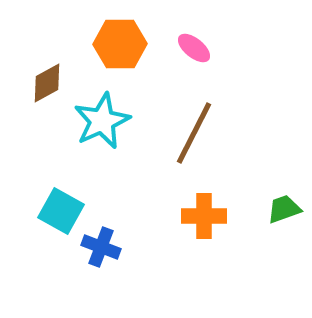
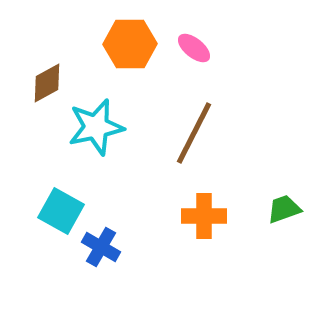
orange hexagon: moved 10 px right
cyan star: moved 6 px left, 6 px down; rotated 12 degrees clockwise
blue cross: rotated 9 degrees clockwise
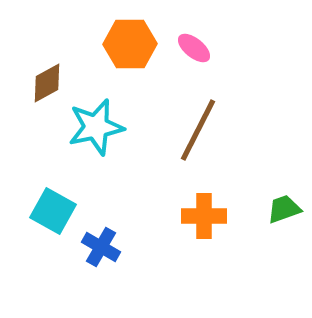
brown line: moved 4 px right, 3 px up
cyan square: moved 8 px left
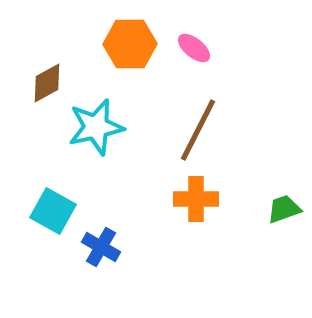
orange cross: moved 8 px left, 17 px up
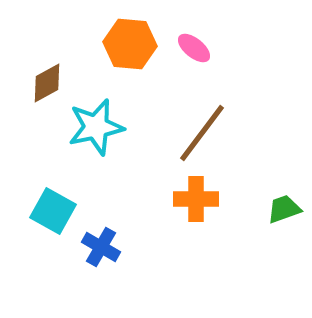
orange hexagon: rotated 6 degrees clockwise
brown line: moved 4 px right, 3 px down; rotated 10 degrees clockwise
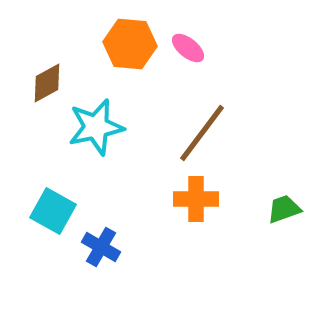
pink ellipse: moved 6 px left
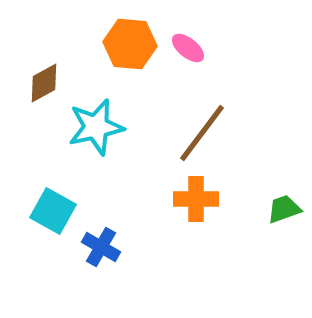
brown diamond: moved 3 px left
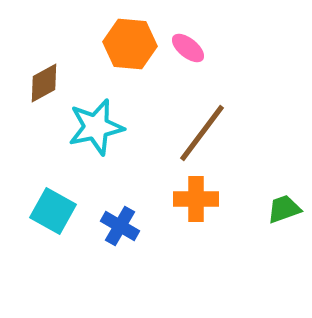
blue cross: moved 19 px right, 21 px up
